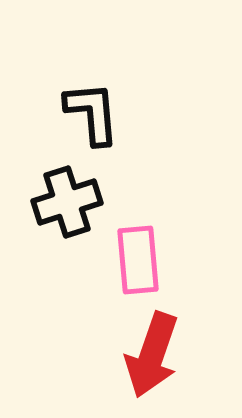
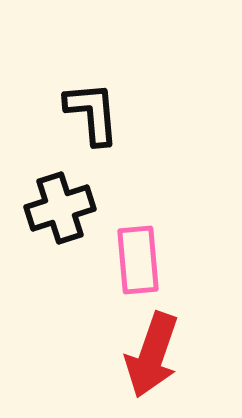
black cross: moved 7 px left, 6 px down
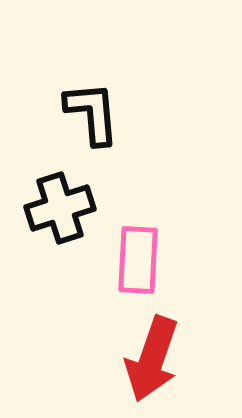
pink rectangle: rotated 8 degrees clockwise
red arrow: moved 4 px down
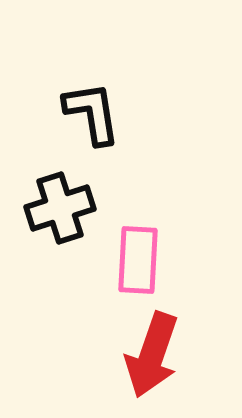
black L-shape: rotated 4 degrees counterclockwise
red arrow: moved 4 px up
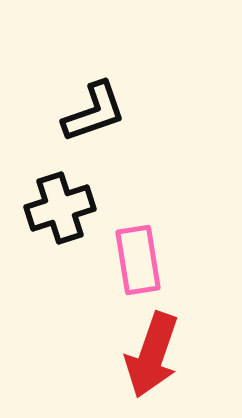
black L-shape: moved 2 px right, 1 px up; rotated 80 degrees clockwise
pink rectangle: rotated 12 degrees counterclockwise
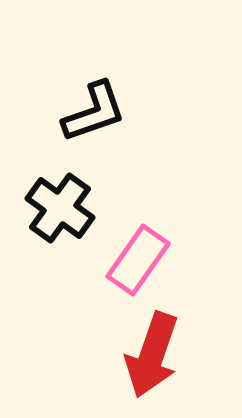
black cross: rotated 36 degrees counterclockwise
pink rectangle: rotated 44 degrees clockwise
